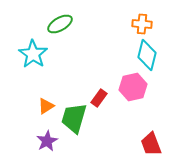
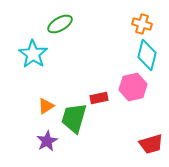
orange cross: rotated 12 degrees clockwise
red rectangle: rotated 42 degrees clockwise
red trapezoid: rotated 85 degrees counterclockwise
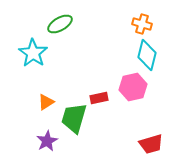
cyan star: moved 1 px up
orange triangle: moved 4 px up
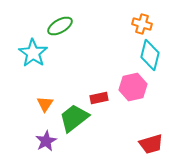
green ellipse: moved 2 px down
cyan diamond: moved 3 px right
orange triangle: moved 1 px left, 2 px down; rotated 24 degrees counterclockwise
green trapezoid: rotated 36 degrees clockwise
purple star: moved 1 px left
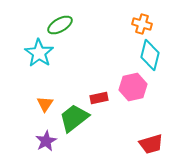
green ellipse: moved 1 px up
cyan star: moved 6 px right
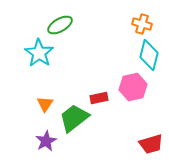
cyan diamond: moved 1 px left
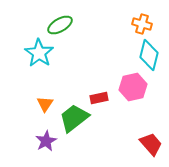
red trapezoid: rotated 115 degrees counterclockwise
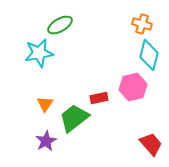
cyan star: rotated 28 degrees clockwise
